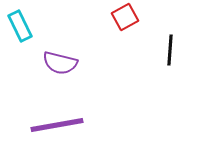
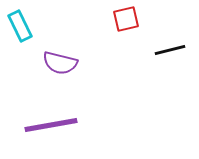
red square: moved 1 px right, 2 px down; rotated 16 degrees clockwise
black line: rotated 72 degrees clockwise
purple line: moved 6 px left
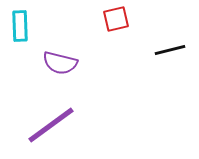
red square: moved 10 px left
cyan rectangle: rotated 24 degrees clockwise
purple line: rotated 26 degrees counterclockwise
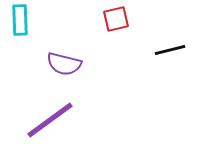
cyan rectangle: moved 6 px up
purple semicircle: moved 4 px right, 1 px down
purple line: moved 1 px left, 5 px up
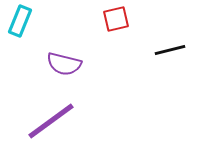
cyan rectangle: moved 1 px down; rotated 24 degrees clockwise
purple line: moved 1 px right, 1 px down
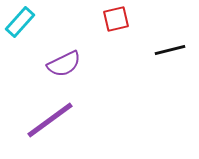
cyan rectangle: moved 1 px down; rotated 20 degrees clockwise
purple semicircle: rotated 40 degrees counterclockwise
purple line: moved 1 px left, 1 px up
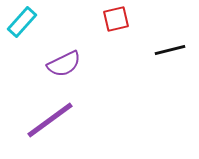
cyan rectangle: moved 2 px right
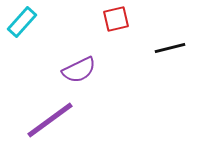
black line: moved 2 px up
purple semicircle: moved 15 px right, 6 px down
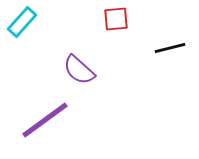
red square: rotated 8 degrees clockwise
purple semicircle: rotated 68 degrees clockwise
purple line: moved 5 px left
